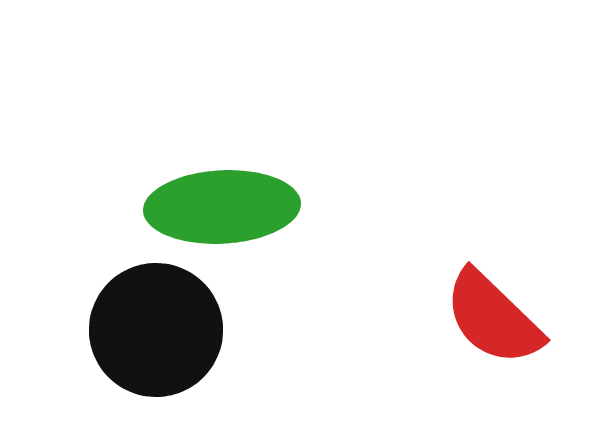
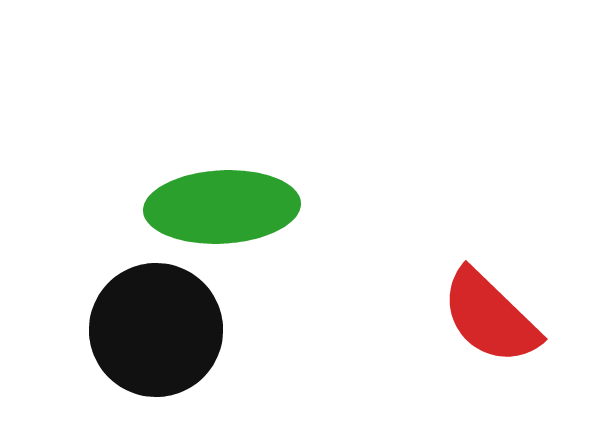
red semicircle: moved 3 px left, 1 px up
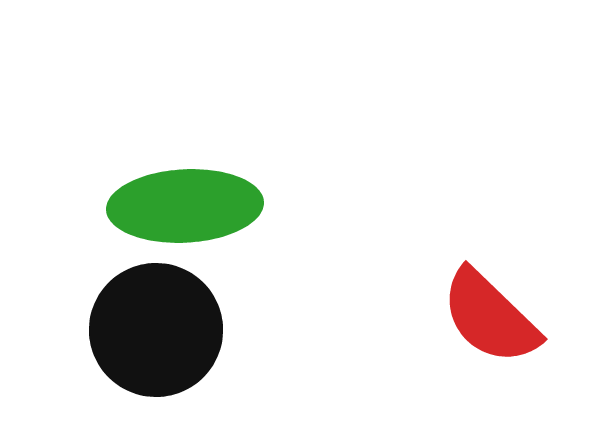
green ellipse: moved 37 px left, 1 px up
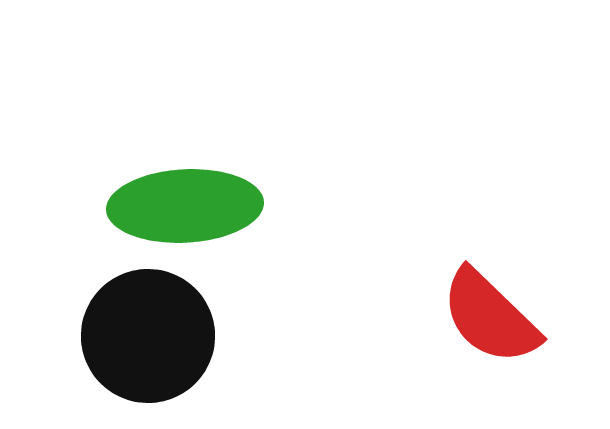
black circle: moved 8 px left, 6 px down
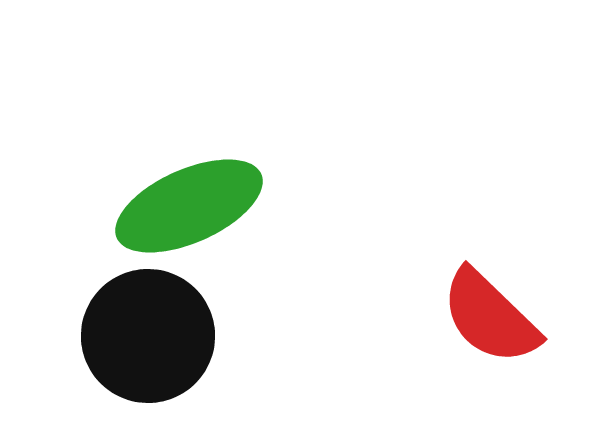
green ellipse: moved 4 px right; rotated 21 degrees counterclockwise
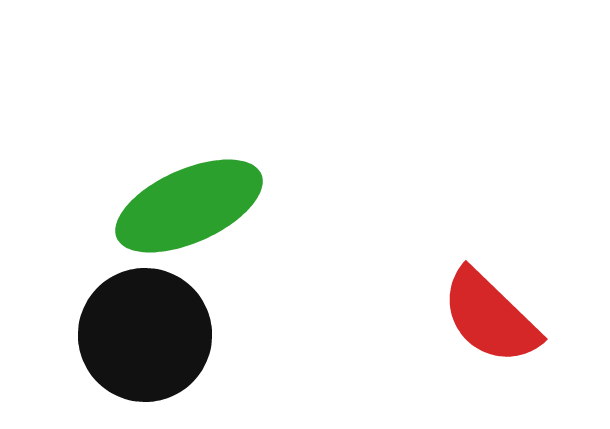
black circle: moved 3 px left, 1 px up
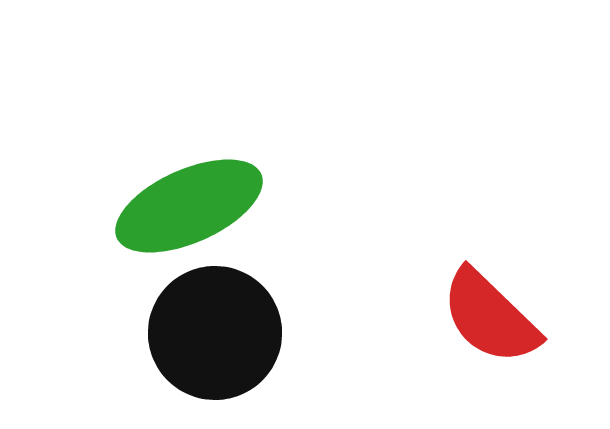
black circle: moved 70 px right, 2 px up
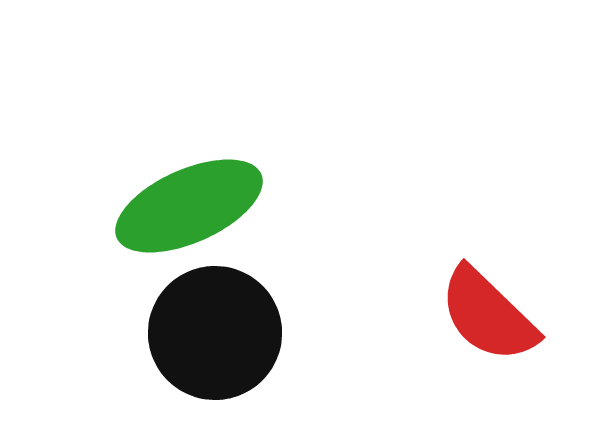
red semicircle: moved 2 px left, 2 px up
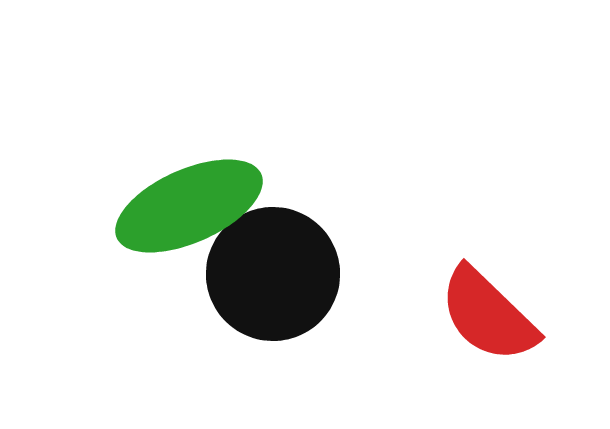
black circle: moved 58 px right, 59 px up
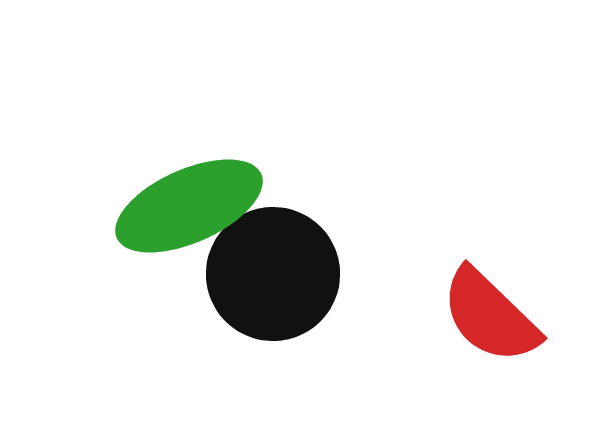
red semicircle: moved 2 px right, 1 px down
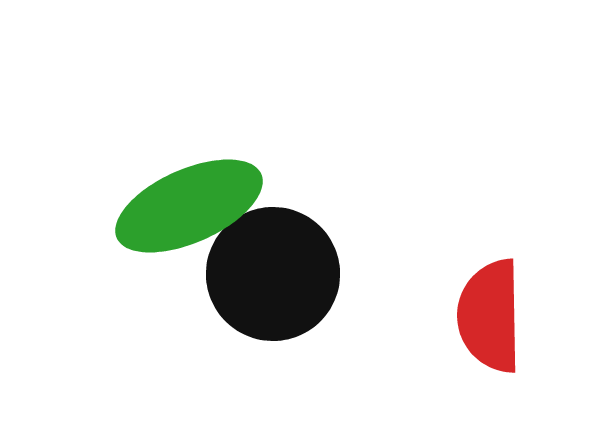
red semicircle: rotated 45 degrees clockwise
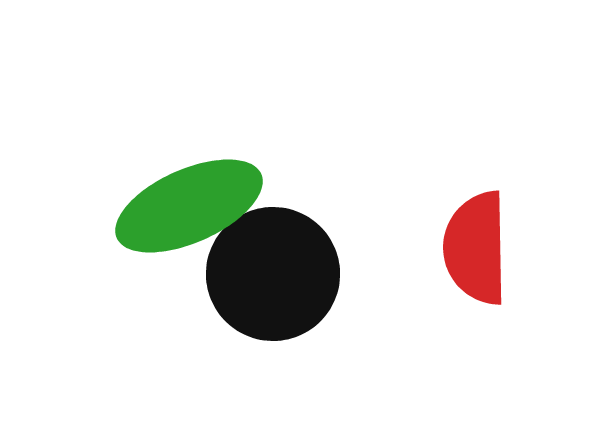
red semicircle: moved 14 px left, 68 px up
